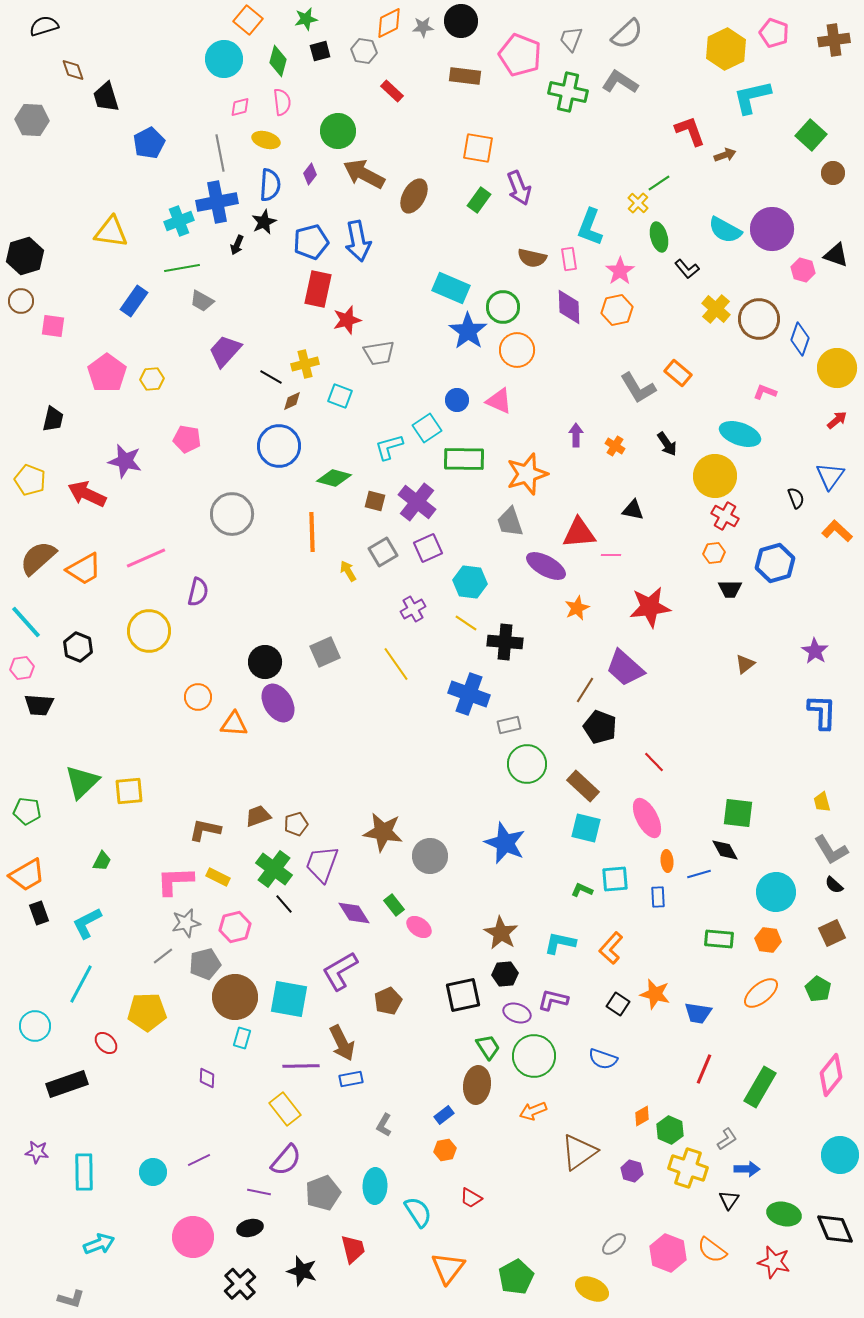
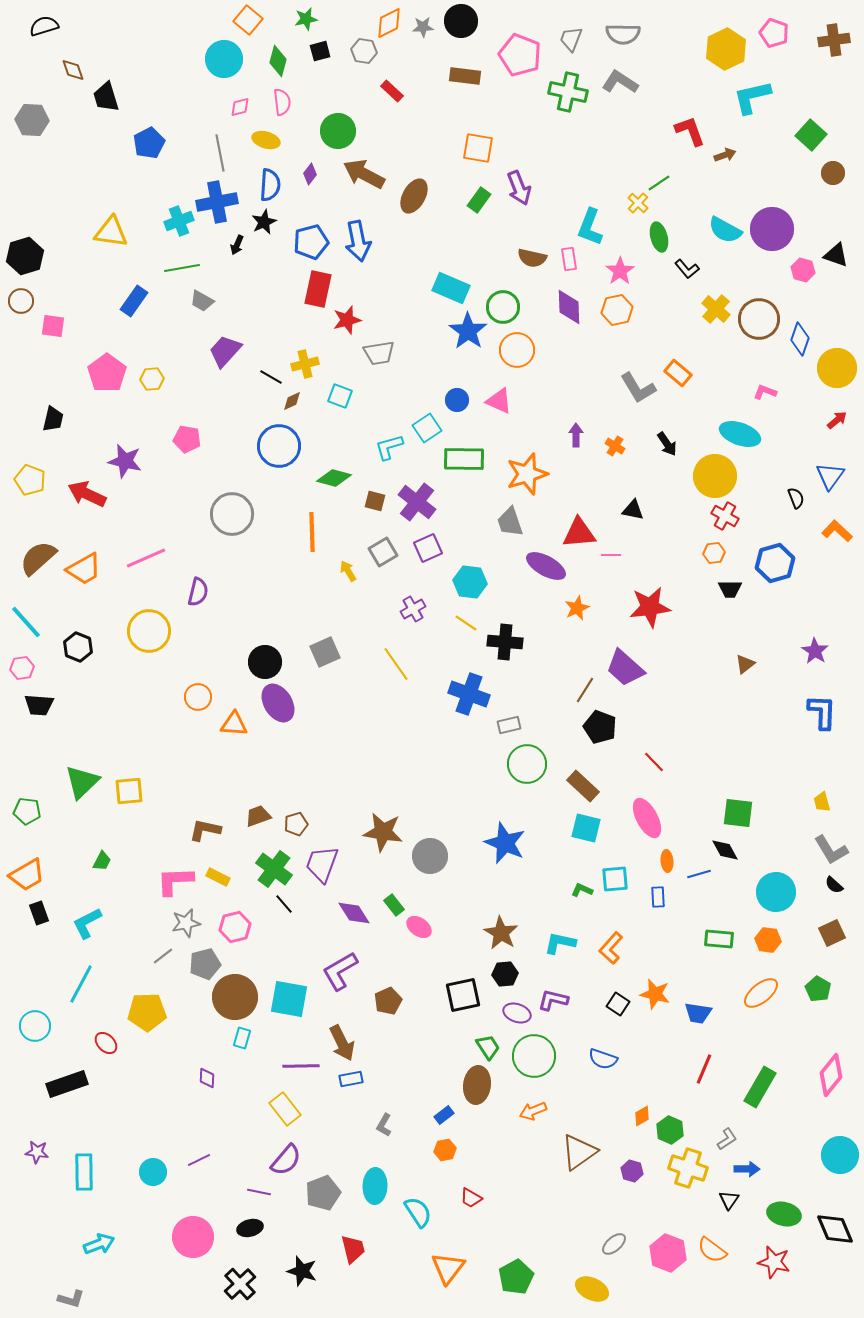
gray semicircle at (627, 34): moved 4 px left; rotated 44 degrees clockwise
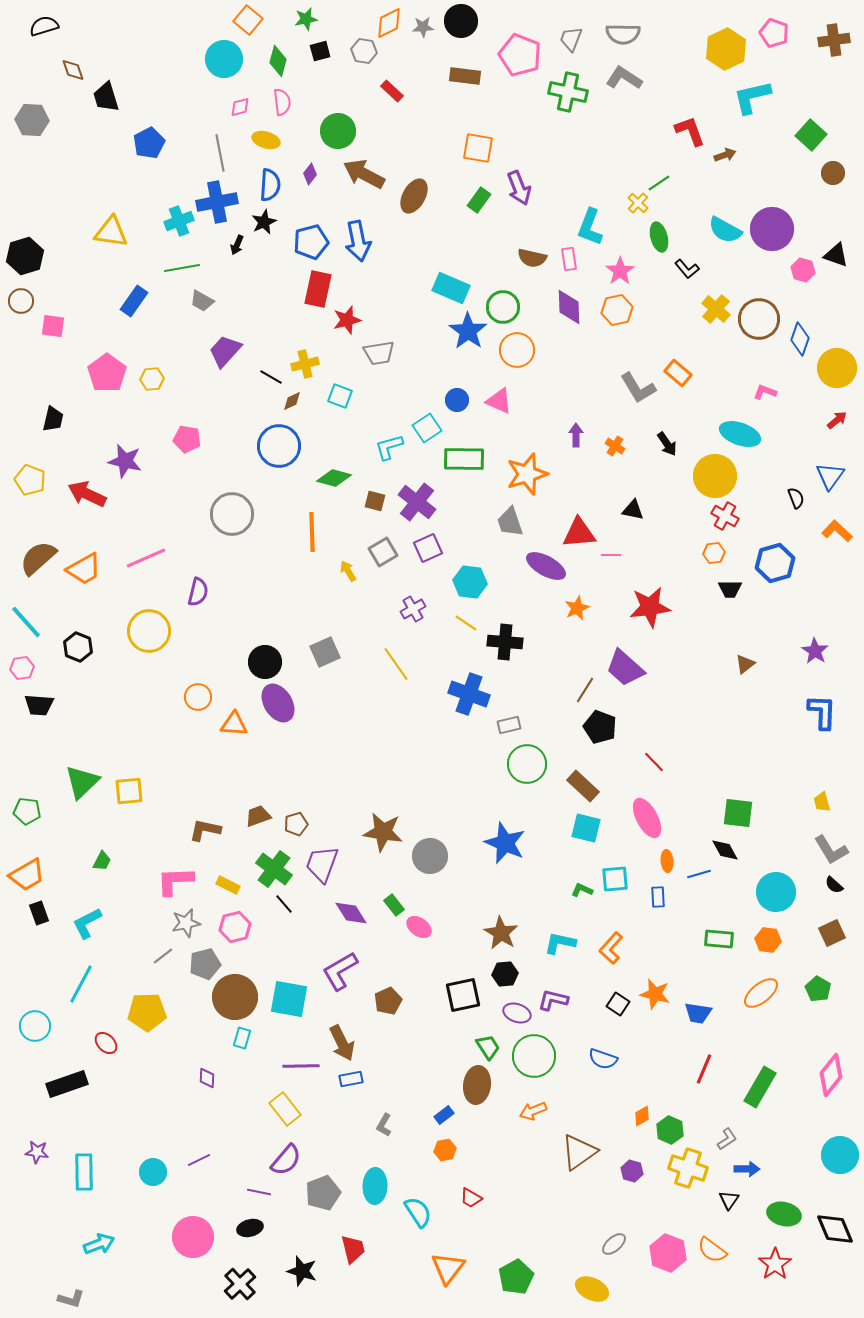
gray L-shape at (620, 82): moved 4 px right, 4 px up
yellow rectangle at (218, 877): moved 10 px right, 8 px down
purple diamond at (354, 913): moved 3 px left
red star at (774, 1262): moved 1 px right, 2 px down; rotated 24 degrees clockwise
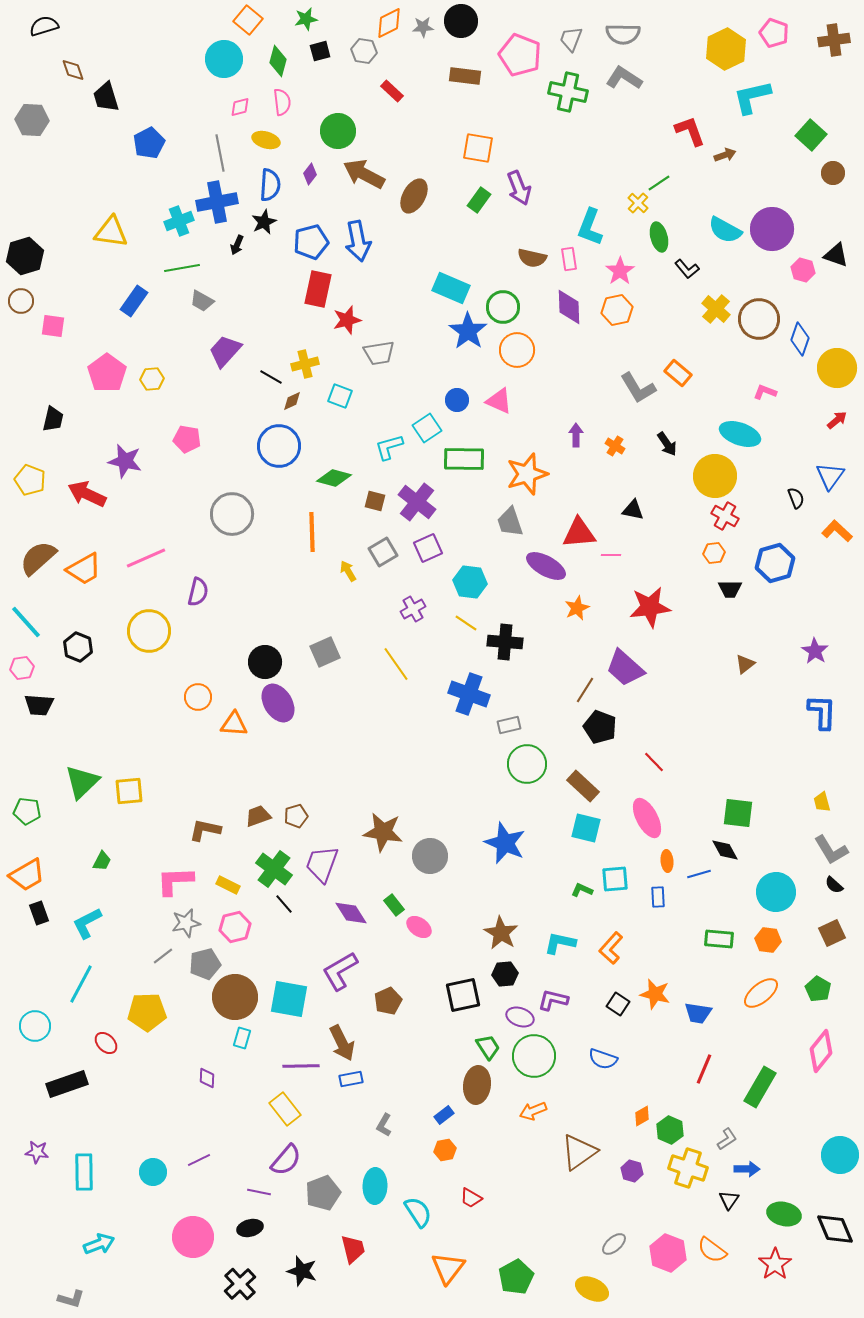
brown pentagon at (296, 824): moved 8 px up
purple ellipse at (517, 1013): moved 3 px right, 4 px down
pink diamond at (831, 1075): moved 10 px left, 24 px up
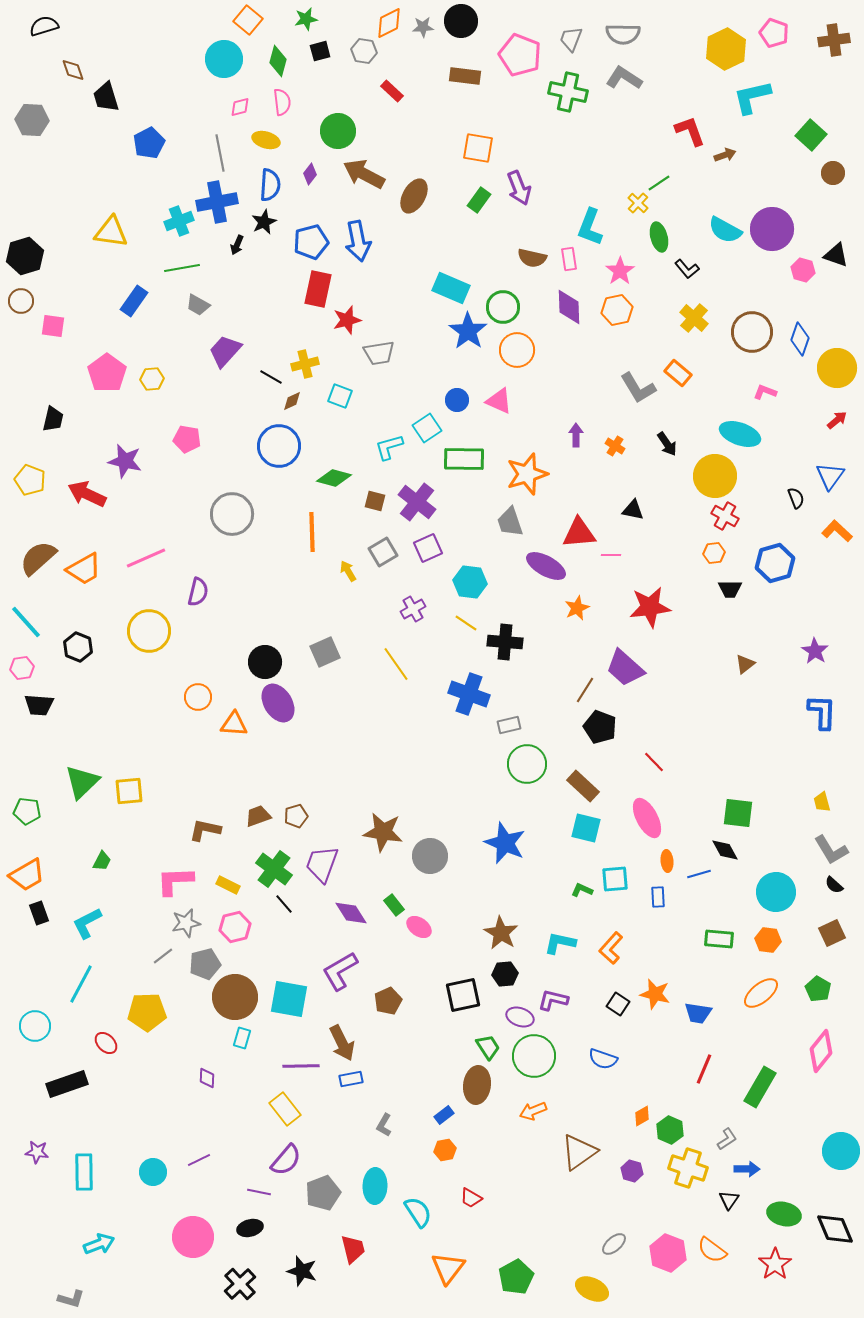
gray trapezoid at (202, 301): moved 4 px left, 4 px down
yellow cross at (716, 309): moved 22 px left, 9 px down
brown circle at (759, 319): moved 7 px left, 13 px down
cyan circle at (840, 1155): moved 1 px right, 4 px up
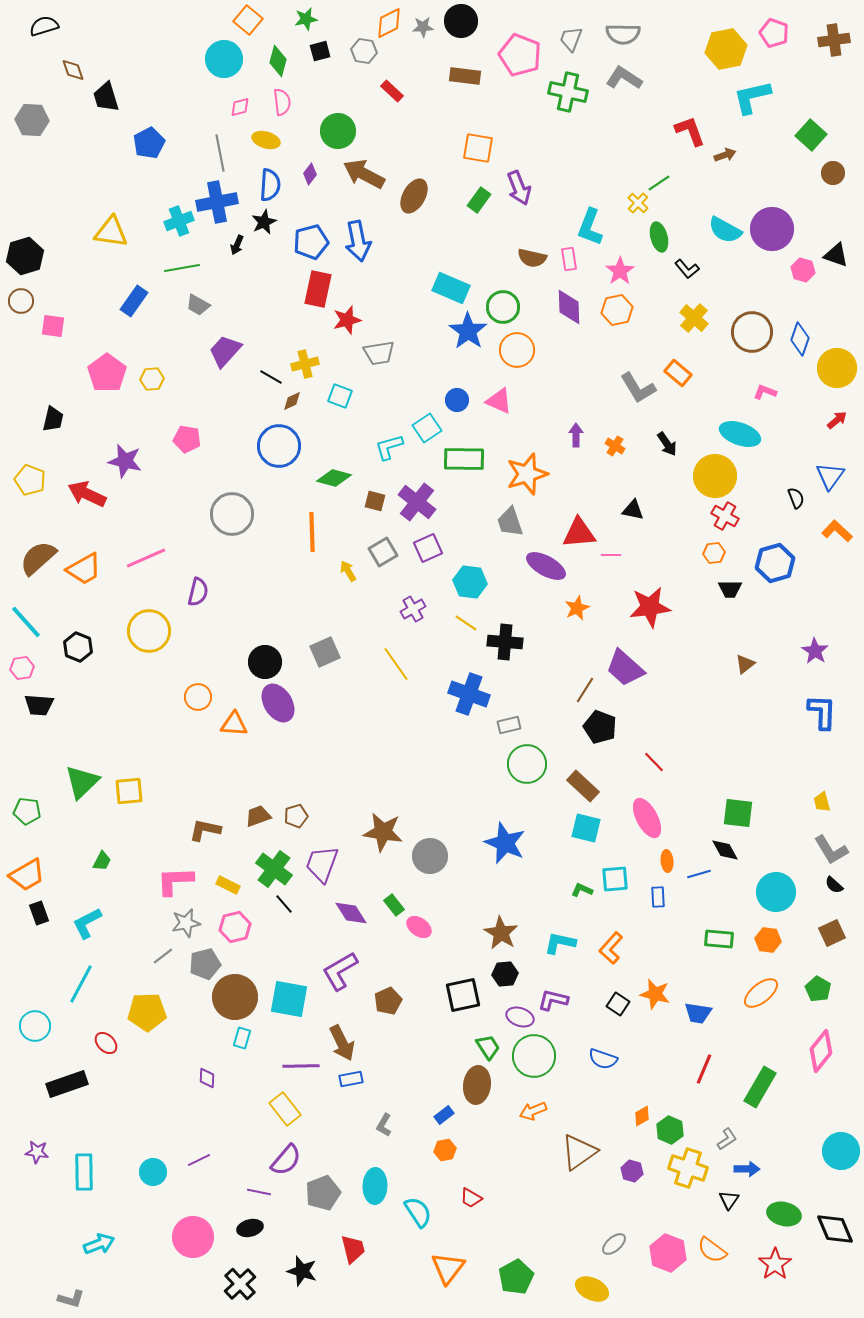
yellow hexagon at (726, 49): rotated 15 degrees clockwise
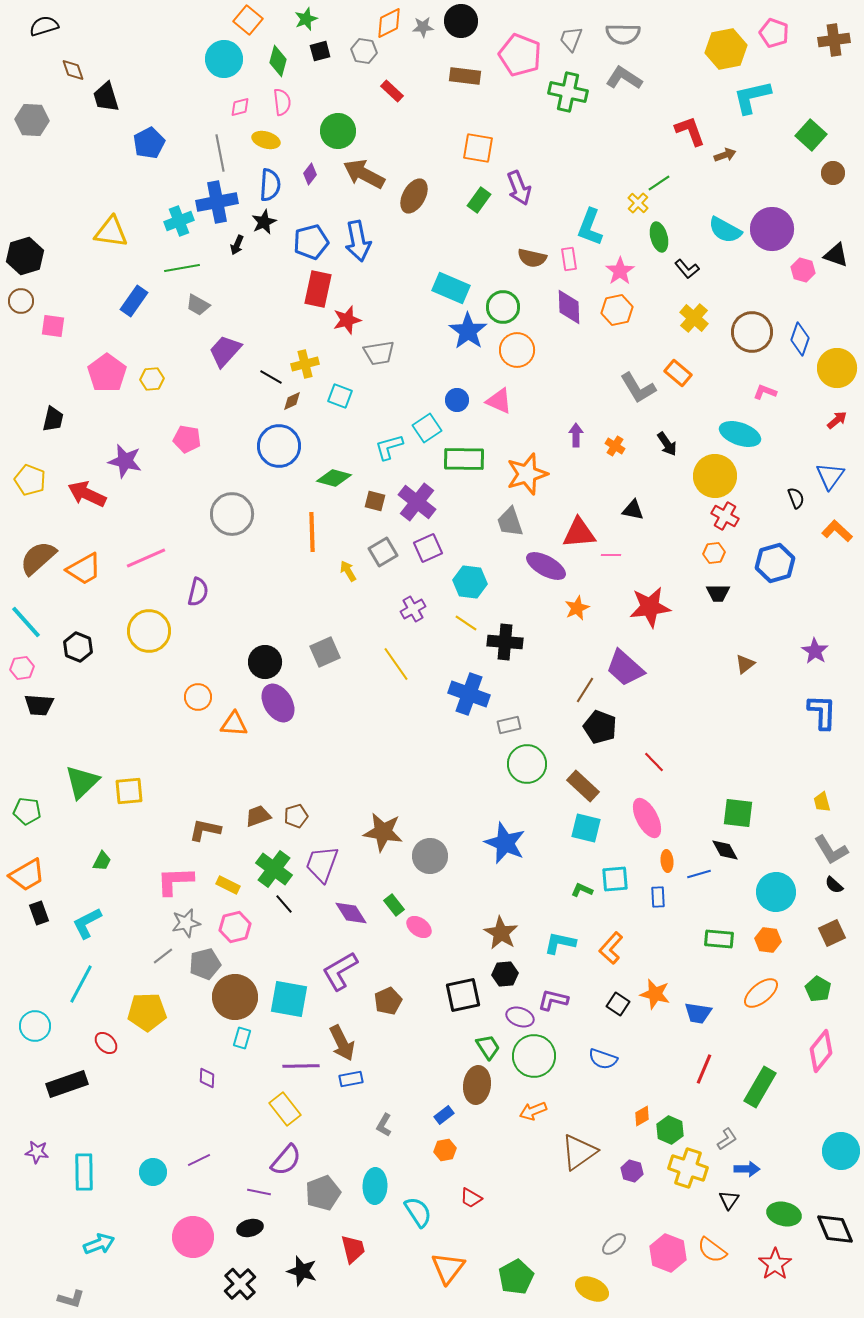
green star at (306, 19): rotated 10 degrees counterclockwise
black trapezoid at (730, 589): moved 12 px left, 4 px down
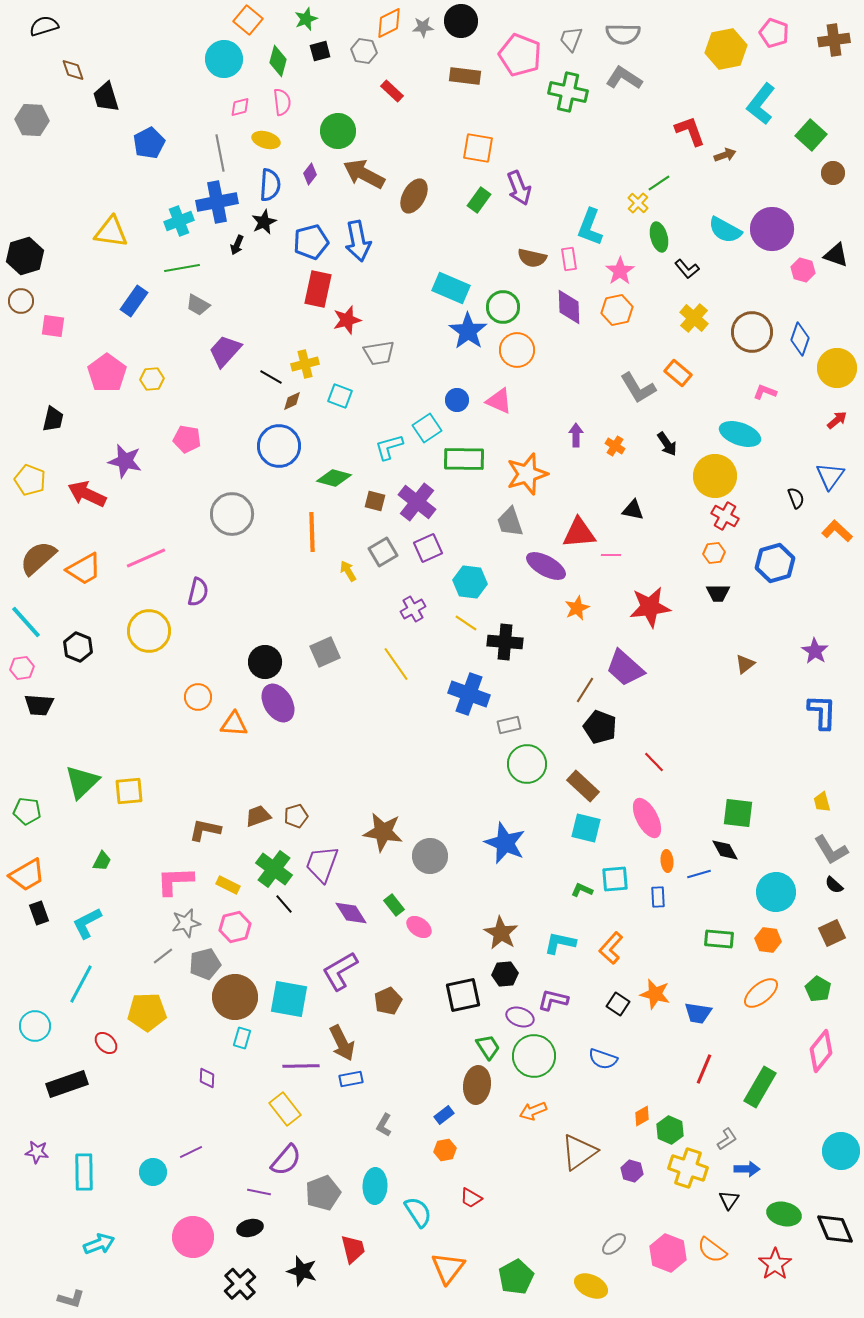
cyan L-shape at (752, 97): moved 9 px right, 7 px down; rotated 39 degrees counterclockwise
purple line at (199, 1160): moved 8 px left, 8 px up
yellow ellipse at (592, 1289): moved 1 px left, 3 px up
